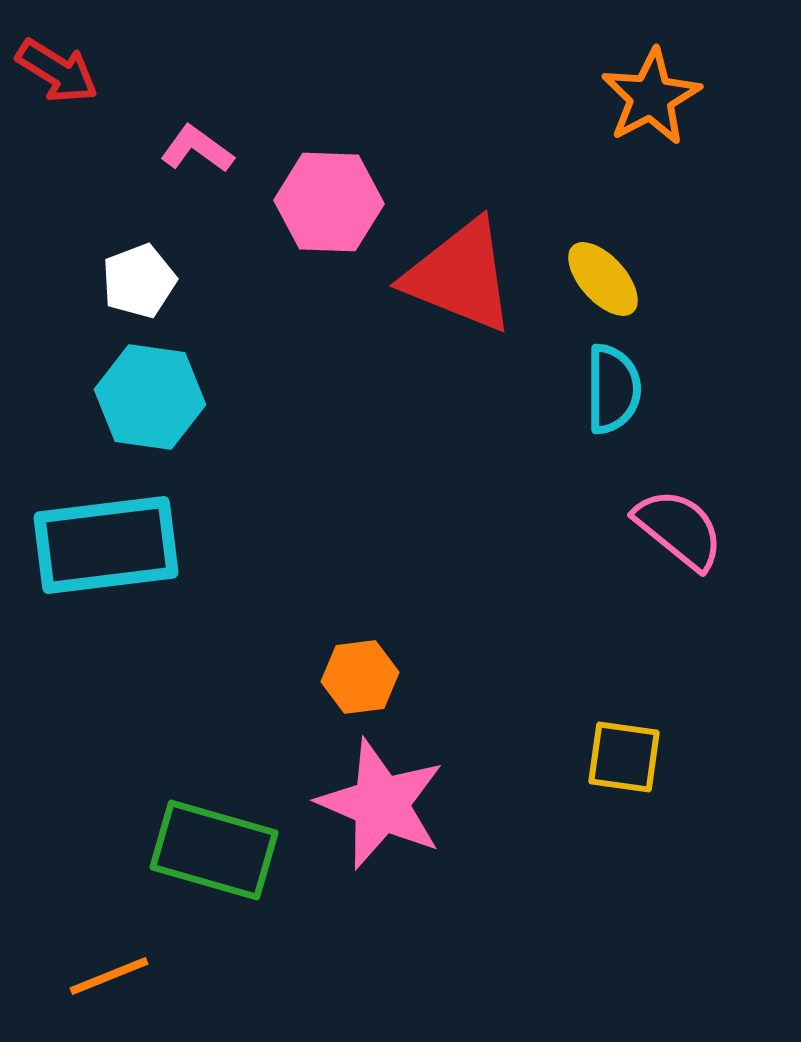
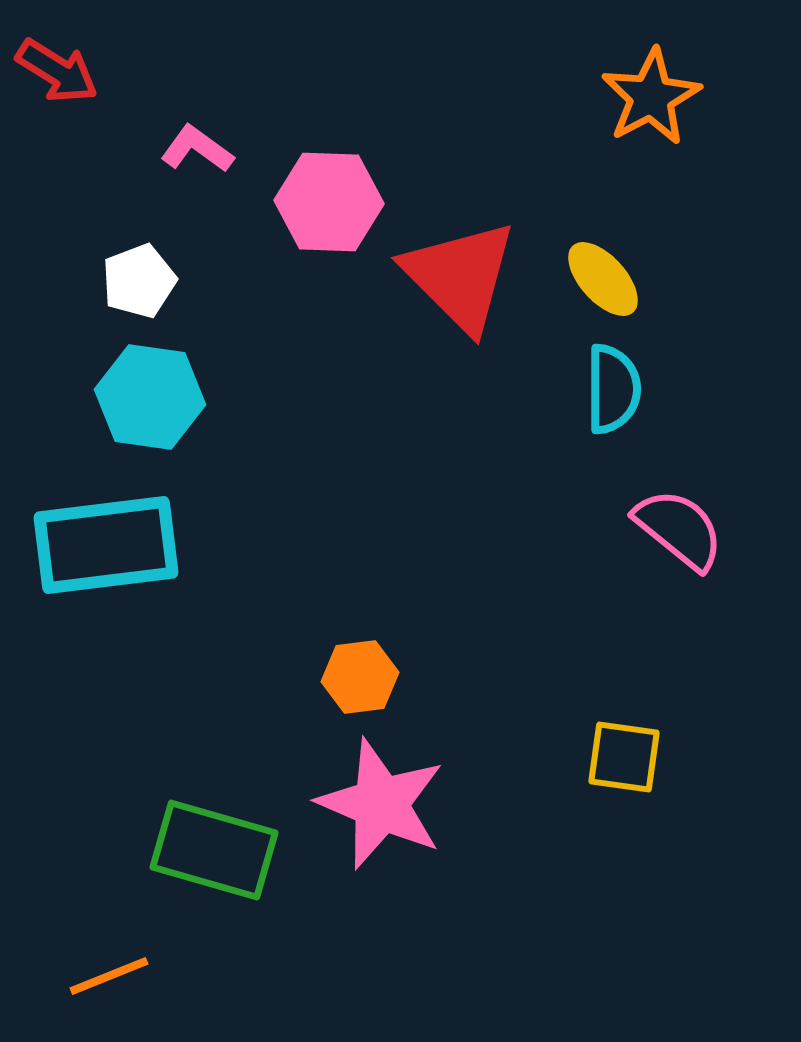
red triangle: rotated 23 degrees clockwise
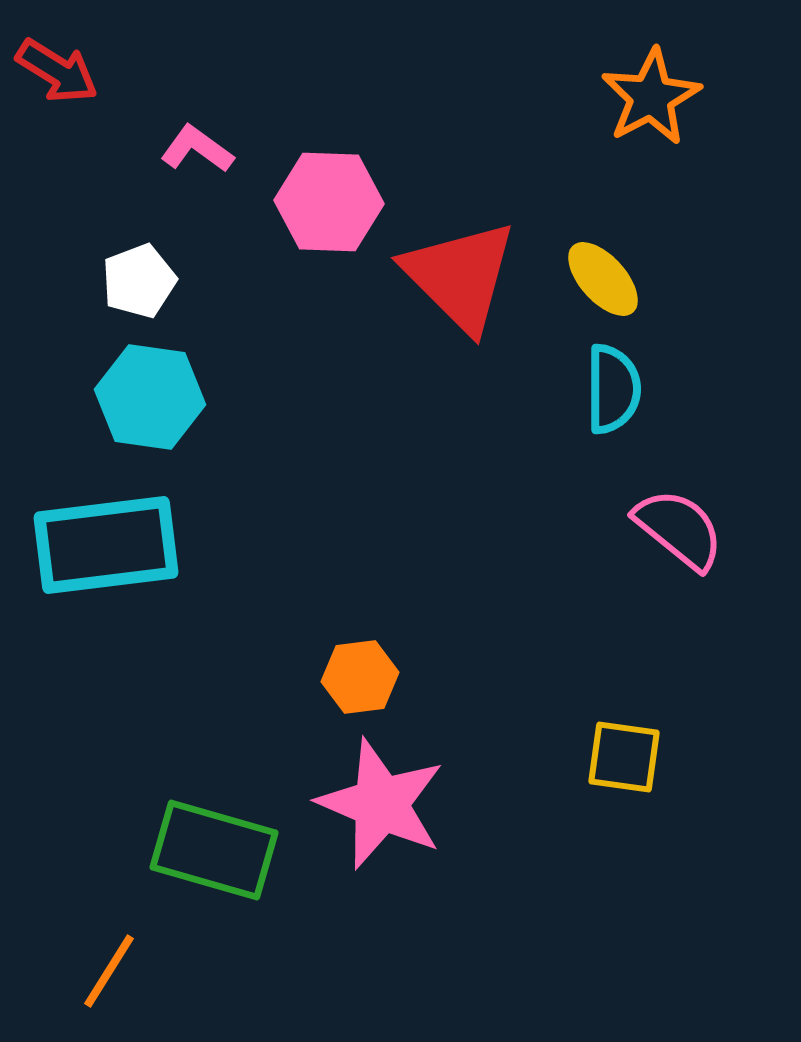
orange line: moved 5 px up; rotated 36 degrees counterclockwise
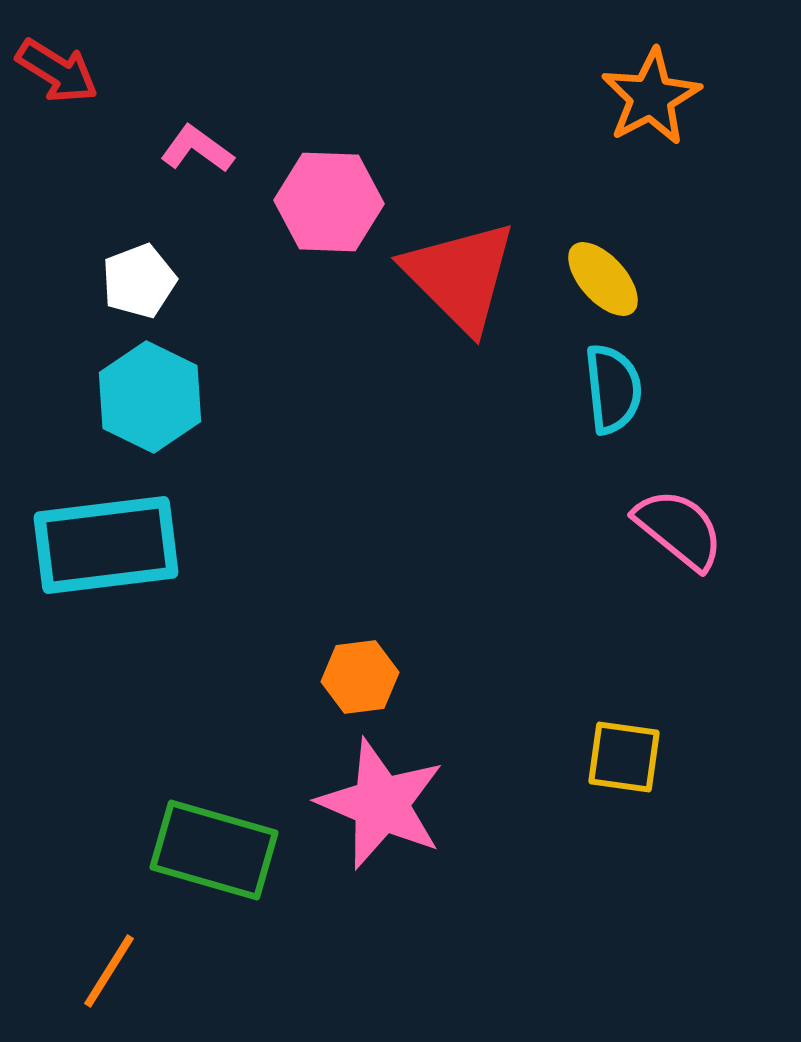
cyan semicircle: rotated 6 degrees counterclockwise
cyan hexagon: rotated 18 degrees clockwise
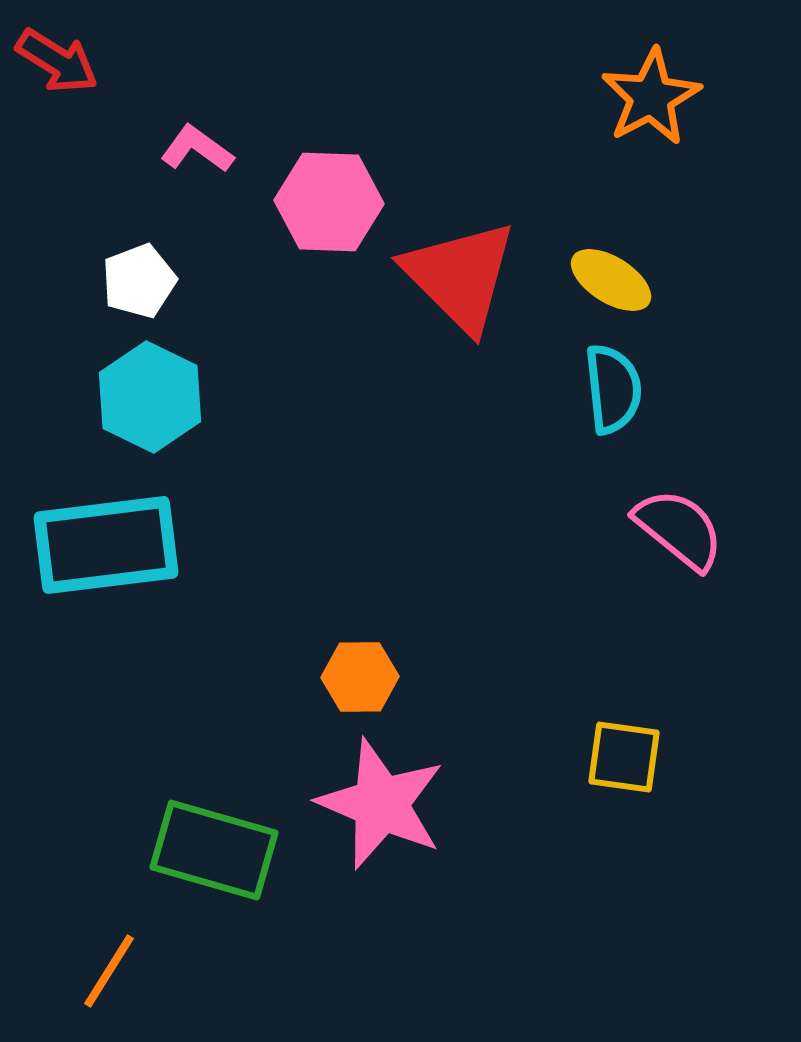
red arrow: moved 10 px up
yellow ellipse: moved 8 px right, 1 px down; rotated 16 degrees counterclockwise
orange hexagon: rotated 6 degrees clockwise
